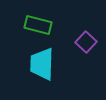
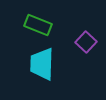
green rectangle: rotated 8 degrees clockwise
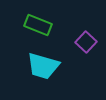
cyan trapezoid: moved 1 px right, 2 px down; rotated 76 degrees counterclockwise
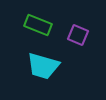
purple square: moved 8 px left, 7 px up; rotated 20 degrees counterclockwise
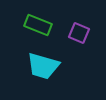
purple square: moved 1 px right, 2 px up
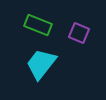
cyan trapezoid: moved 2 px left, 2 px up; rotated 112 degrees clockwise
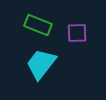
purple square: moved 2 px left; rotated 25 degrees counterclockwise
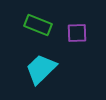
cyan trapezoid: moved 5 px down; rotated 8 degrees clockwise
